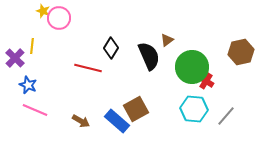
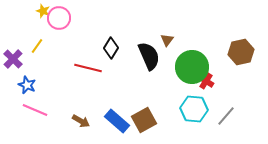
brown triangle: rotated 16 degrees counterclockwise
yellow line: moved 5 px right; rotated 28 degrees clockwise
purple cross: moved 2 px left, 1 px down
blue star: moved 1 px left
brown square: moved 8 px right, 11 px down
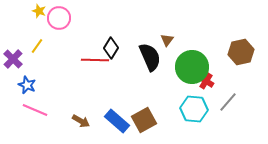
yellow star: moved 4 px left
black semicircle: moved 1 px right, 1 px down
red line: moved 7 px right, 8 px up; rotated 12 degrees counterclockwise
gray line: moved 2 px right, 14 px up
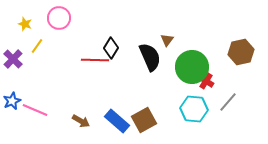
yellow star: moved 14 px left, 13 px down
blue star: moved 15 px left, 16 px down; rotated 24 degrees clockwise
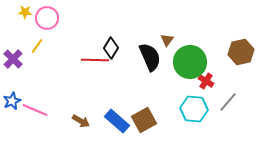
pink circle: moved 12 px left
yellow star: moved 12 px up; rotated 16 degrees counterclockwise
green circle: moved 2 px left, 5 px up
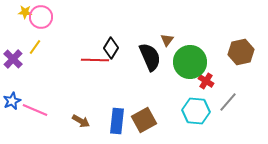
pink circle: moved 6 px left, 1 px up
yellow line: moved 2 px left, 1 px down
cyan hexagon: moved 2 px right, 2 px down
blue rectangle: rotated 55 degrees clockwise
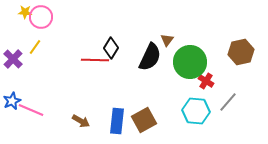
black semicircle: rotated 48 degrees clockwise
pink line: moved 4 px left
